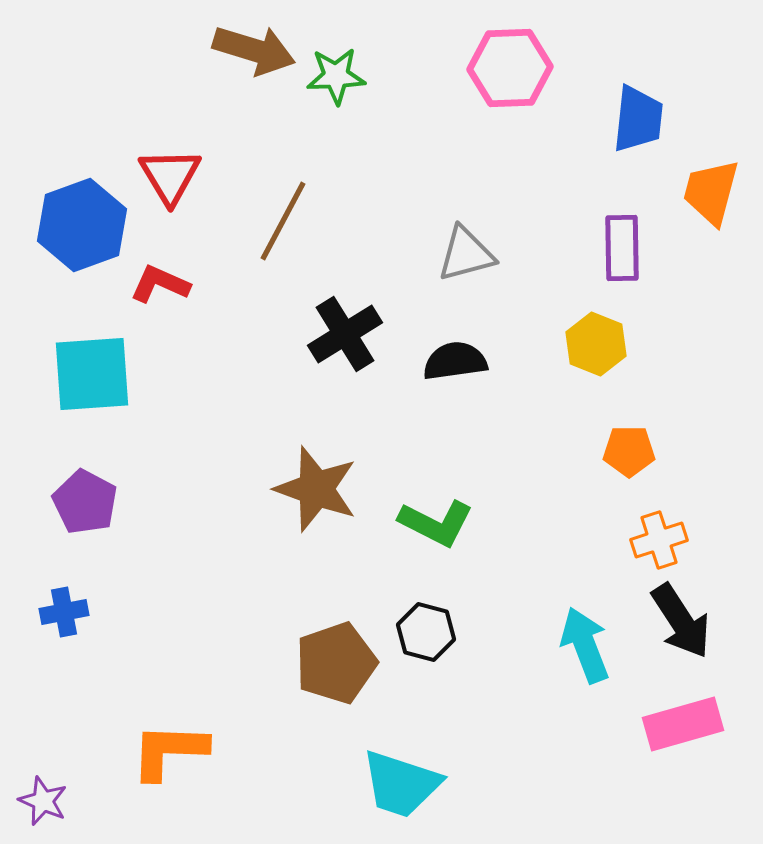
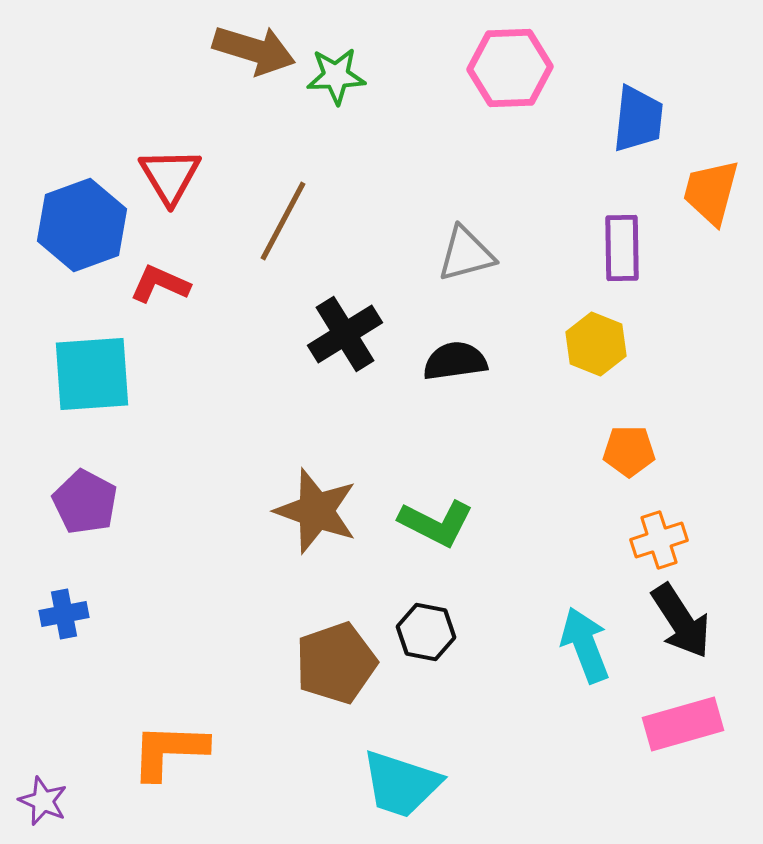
brown star: moved 22 px down
blue cross: moved 2 px down
black hexagon: rotated 4 degrees counterclockwise
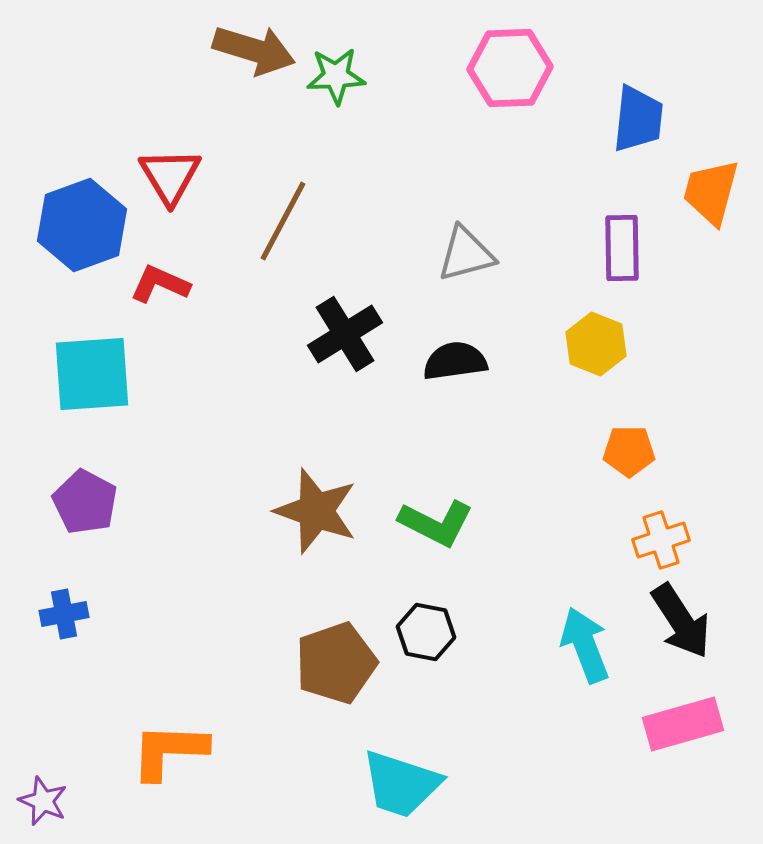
orange cross: moved 2 px right
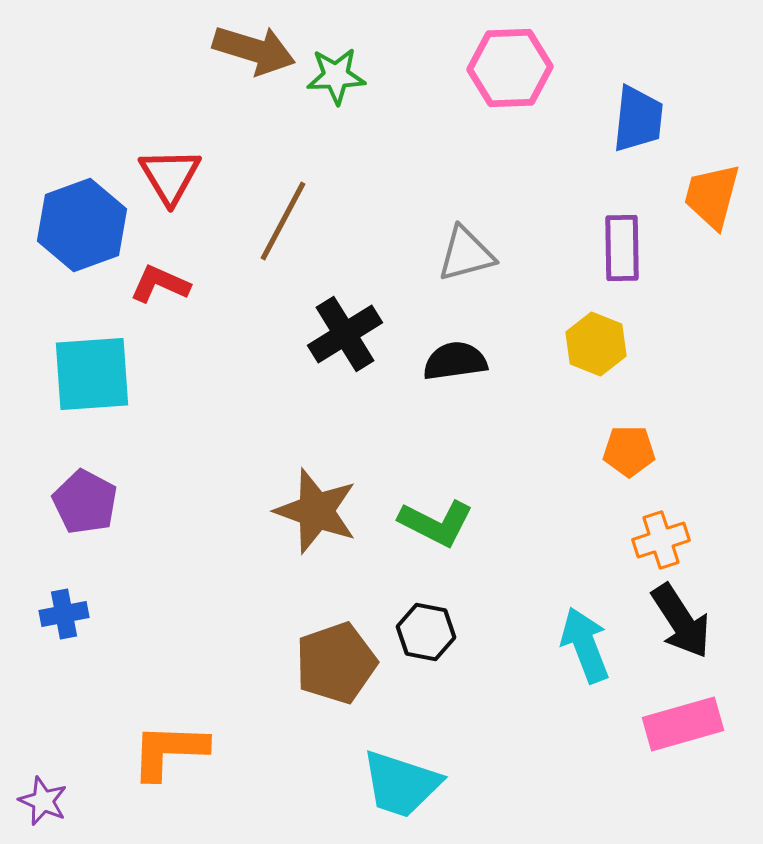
orange trapezoid: moved 1 px right, 4 px down
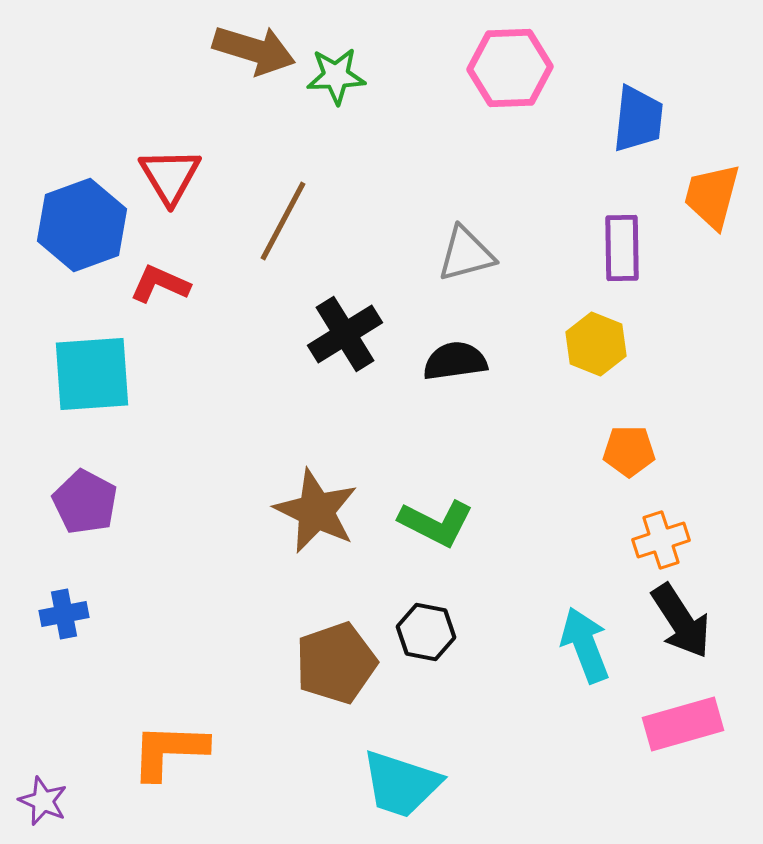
brown star: rotated 6 degrees clockwise
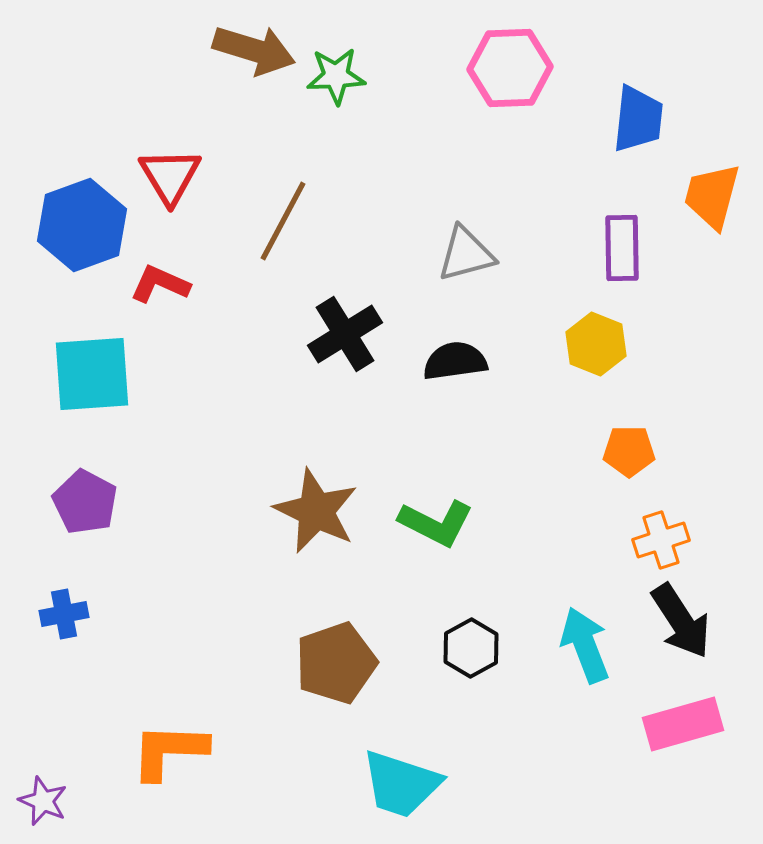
black hexagon: moved 45 px right, 16 px down; rotated 20 degrees clockwise
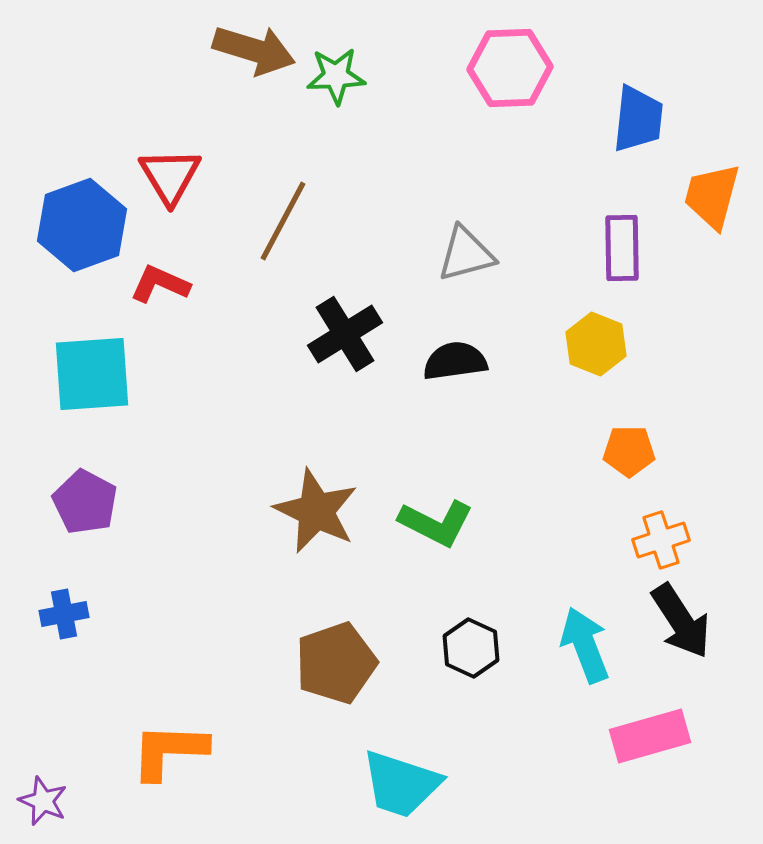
black hexagon: rotated 6 degrees counterclockwise
pink rectangle: moved 33 px left, 12 px down
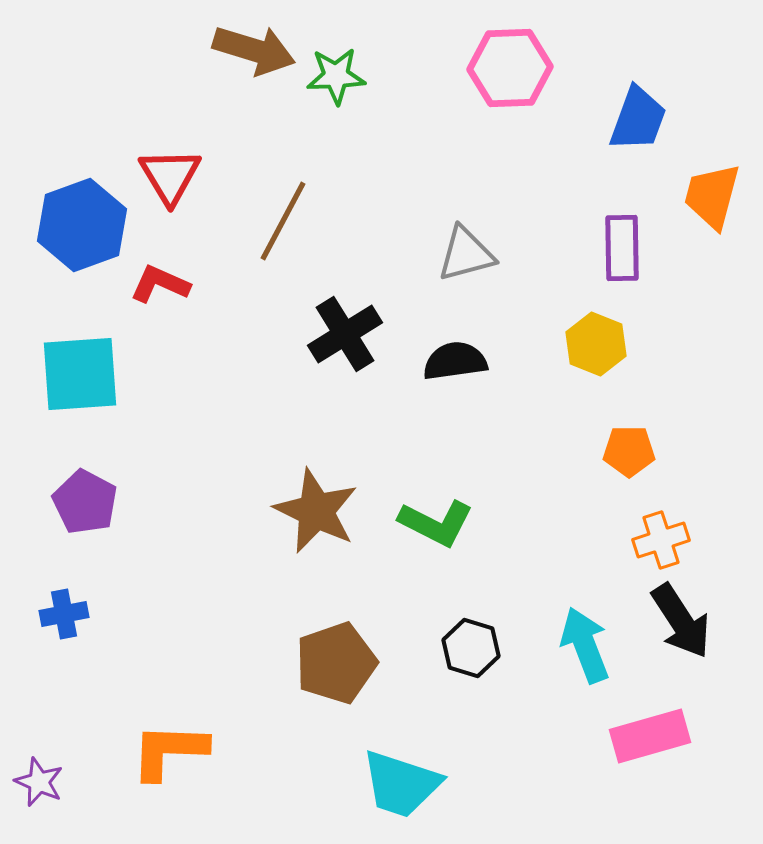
blue trapezoid: rotated 14 degrees clockwise
cyan square: moved 12 px left
black hexagon: rotated 8 degrees counterclockwise
purple star: moved 4 px left, 19 px up
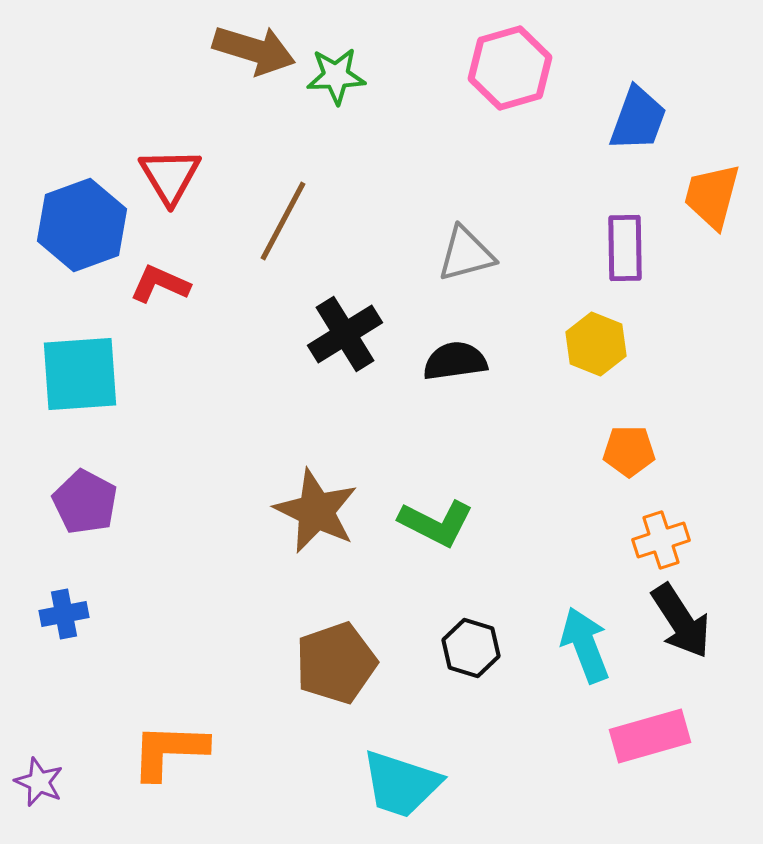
pink hexagon: rotated 14 degrees counterclockwise
purple rectangle: moved 3 px right
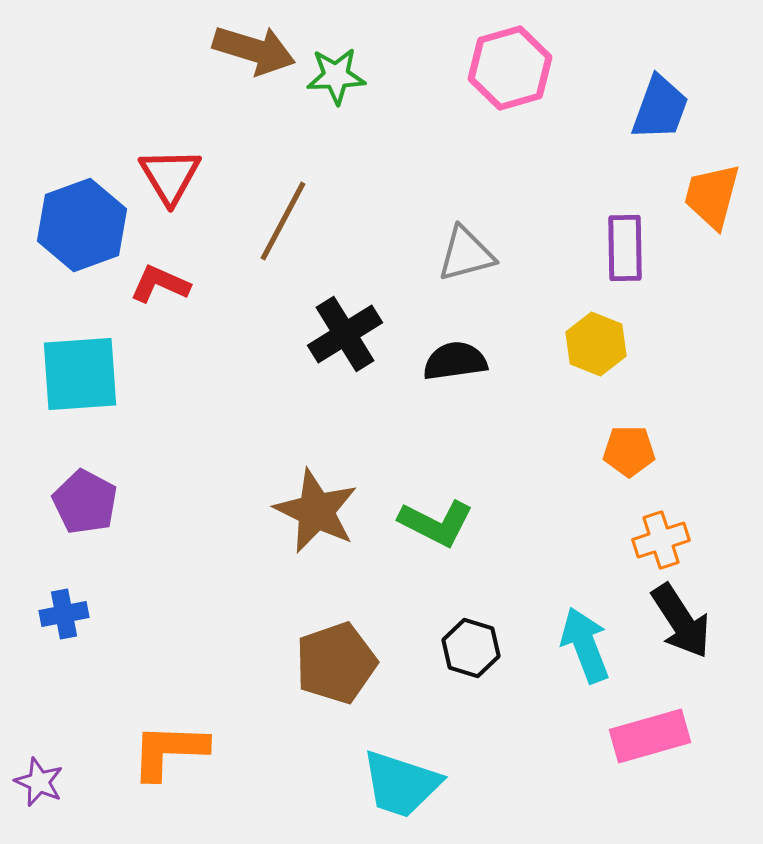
blue trapezoid: moved 22 px right, 11 px up
